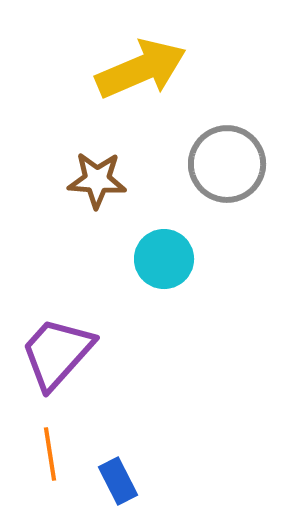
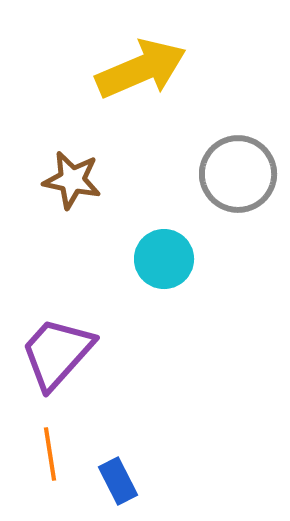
gray circle: moved 11 px right, 10 px down
brown star: moved 25 px left; rotated 8 degrees clockwise
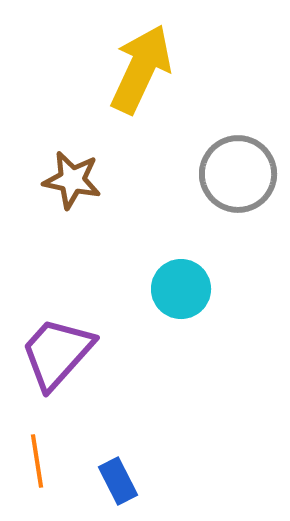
yellow arrow: rotated 42 degrees counterclockwise
cyan circle: moved 17 px right, 30 px down
orange line: moved 13 px left, 7 px down
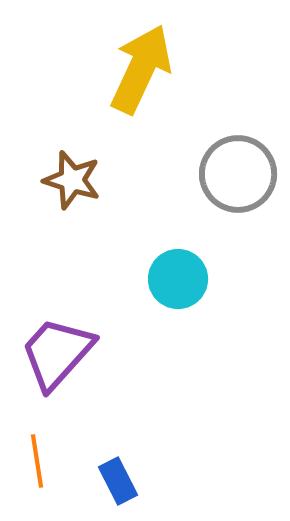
brown star: rotated 6 degrees clockwise
cyan circle: moved 3 px left, 10 px up
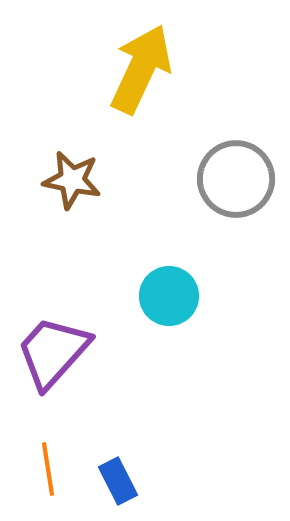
gray circle: moved 2 px left, 5 px down
brown star: rotated 6 degrees counterclockwise
cyan circle: moved 9 px left, 17 px down
purple trapezoid: moved 4 px left, 1 px up
orange line: moved 11 px right, 8 px down
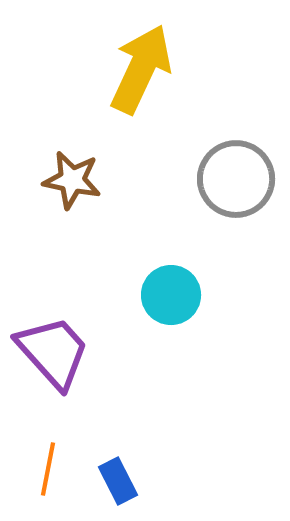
cyan circle: moved 2 px right, 1 px up
purple trapezoid: rotated 96 degrees clockwise
orange line: rotated 20 degrees clockwise
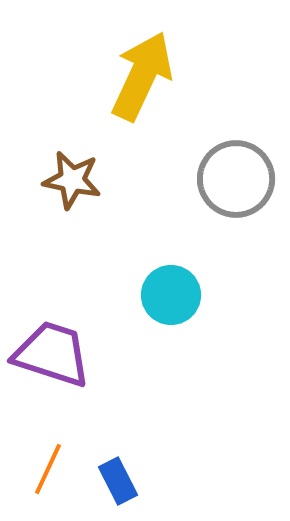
yellow arrow: moved 1 px right, 7 px down
purple trapezoid: moved 1 px left, 2 px down; rotated 30 degrees counterclockwise
orange line: rotated 14 degrees clockwise
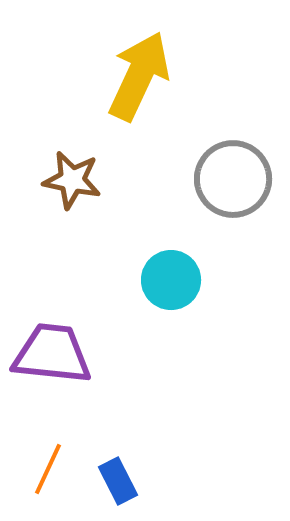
yellow arrow: moved 3 px left
gray circle: moved 3 px left
cyan circle: moved 15 px up
purple trapezoid: rotated 12 degrees counterclockwise
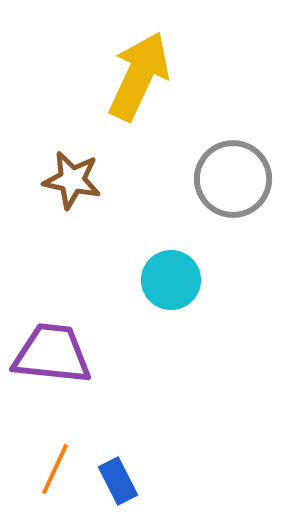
orange line: moved 7 px right
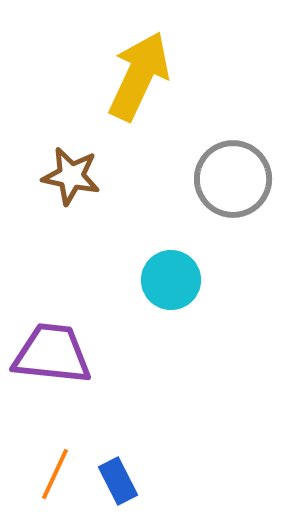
brown star: moved 1 px left, 4 px up
orange line: moved 5 px down
